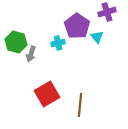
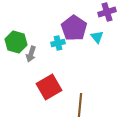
purple pentagon: moved 3 px left, 2 px down
red square: moved 2 px right, 7 px up
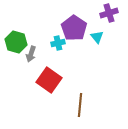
purple cross: moved 2 px right, 1 px down
red square: moved 7 px up; rotated 25 degrees counterclockwise
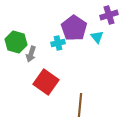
purple cross: moved 2 px down
red square: moved 3 px left, 2 px down
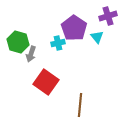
purple cross: moved 1 px left, 1 px down
green hexagon: moved 2 px right
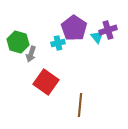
purple cross: moved 14 px down
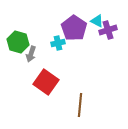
cyan triangle: moved 16 px up; rotated 24 degrees counterclockwise
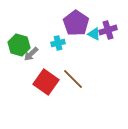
cyan triangle: moved 3 px left, 13 px down
purple pentagon: moved 2 px right, 5 px up
green hexagon: moved 1 px right, 3 px down
gray arrow: rotated 28 degrees clockwise
brown line: moved 7 px left, 26 px up; rotated 50 degrees counterclockwise
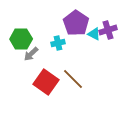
green hexagon: moved 2 px right, 6 px up; rotated 15 degrees counterclockwise
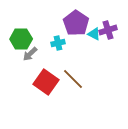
gray arrow: moved 1 px left
